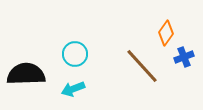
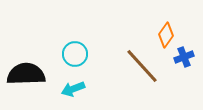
orange diamond: moved 2 px down
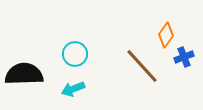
black semicircle: moved 2 px left
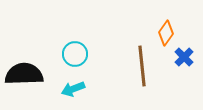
orange diamond: moved 2 px up
blue cross: rotated 24 degrees counterclockwise
brown line: rotated 36 degrees clockwise
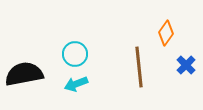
blue cross: moved 2 px right, 8 px down
brown line: moved 3 px left, 1 px down
black semicircle: rotated 9 degrees counterclockwise
cyan arrow: moved 3 px right, 5 px up
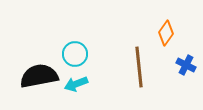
blue cross: rotated 18 degrees counterclockwise
black semicircle: moved 15 px right, 2 px down
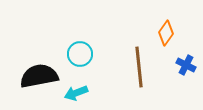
cyan circle: moved 5 px right
cyan arrow: moved 9 px down
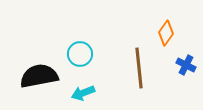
brown line: moved 1 px down
cyan arrow: moved 7 px right
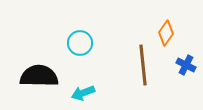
cyan circle: moved 11 px up
brown line: moved 4 px right, 3 px up
black semicircle: rotated 12 degrees clockwise
